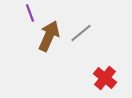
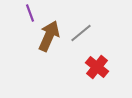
red cross: moved 8 px left, 11 px up
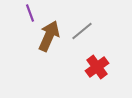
gray line: moved 1 px right, 2 px up
red cross: rotated 15 degrees clockwise
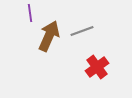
purple line: rotated 12 degrees clockwise
gray line: rotated 20 degrees clockwise
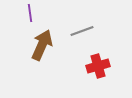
brown arrow: moved 7 px left, 9 px down
red cross: moved 1 px right, 1 px up; rotated 20 degrees clockwise
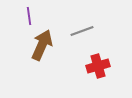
purple line: moved 1 px left, 3 px down
